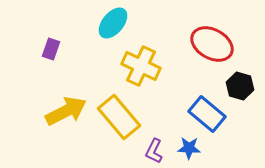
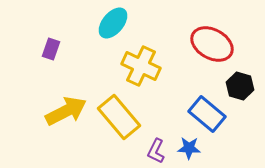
purple L-shape: moved 2 px right
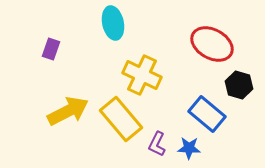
cyan ellipse: rotated 52 degrees counterclockwise
yellow cross: moved 1 px right, 9 px down
black hexagon: moved 1 px left, 1 px up
yellow arrow: moved 2 px right
yellow rectangle: moved 2 px right, 2 px down
purple L-shape: moved 1 px right, 7 px up
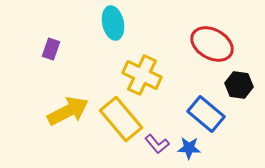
black hexagon: rotated 8 degrees counterclockwise
blue rectangle: moved 1 px left
purple L-shape: rotated 65 degrees counterclockwise
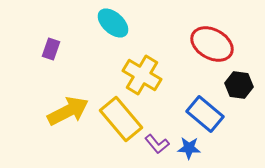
cyan ellipse: rotated 36 degrees counterclockwise
yellow cross: rotated 6 degrees clockwise
blue rectangle: moved 1 px left
